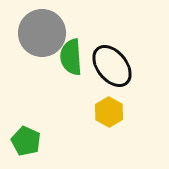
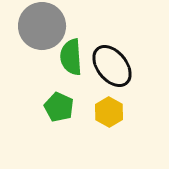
gray circle: moved 7 px up
green pentagon: moved 33 px right, 34 px up
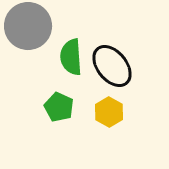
gray circle: moved 14 px left
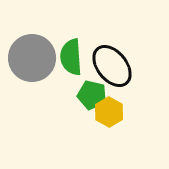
gray circle: moved 4 px right, 32 px down
green pentagon: moved 33 px right, 12 px up; rotated 12 degrees counterclockwise
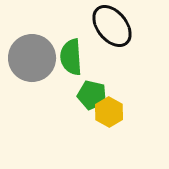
black ellipse: moved 40 px up
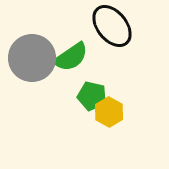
green semicircle: rotated 120 degrees counterclockwise
green pentagon: moved 1 px down
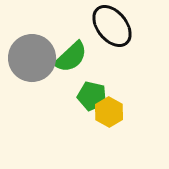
green semicircle: rotated 9 degrees counterclockwise
